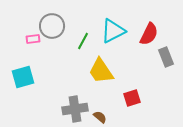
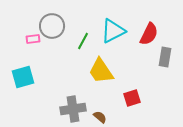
gray rectangle: moved 1 px left; rotated 30 degrees clockwise
gray cross: moved 2 px left
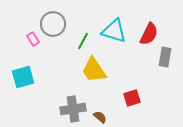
gray circle: moved 1 px right, 2 px up
cyan triangle: moved 1 px right; rotated 44 degrees clockwise
pink rectangle: rotated 64 degrees clockwise
yellow trapezoid: moved 7 px left, 1 px up
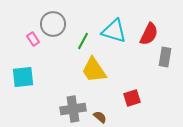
cyan square: rotated 10 degrees clockwise
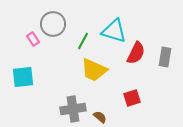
red semicircle: moved 13 px left, 19 px down
yellow trapezoid: rotated 32 degrees counterclockwise
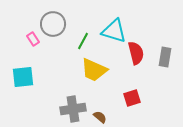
red semicircle: rotated 40 degrees counterclockwise
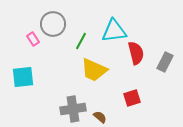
cyan triangle: rotated 24 degrees counterclockwise
green line: moved 2 px left
gray rectangle: moved 5 px down; rotated 18 degrees clockwise
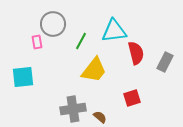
pink rectangle: moved 4 px right, 3 px down; rotated 24 degrees clockwise
yellow trapezoid: rotated 76 degrees counterclockwise
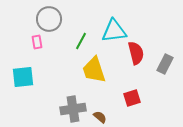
gray circle: moved 4 px left, 5 px up
gray rectangle: moved 2 px down
yellow trapezoid: rotated 124 degrees clockwise
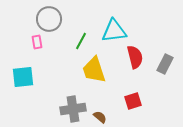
red semicircle: moved 1 px left, 4 px down
red square: moved 1 px right, 3 px down
